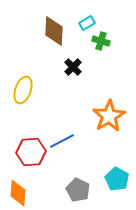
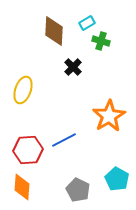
blue line: moved 2 px right, 1 px up
red hexagon: moved 3 px left, 2 px up
orange diamond: moved 4 px right, 6 px up
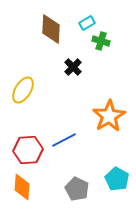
brown diamond: moved 3 px left, 2 px up
yellow ellipse: rotated 12 degrees clockwise
gray pentagon: moved 1 px left, 1 px up
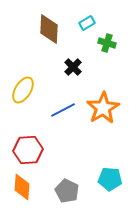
brown diamond: moved 2 px left
green cross: moved 6 px right, 2 px down
orange star: moved 6 px left, 8 px up
blue line: moved 1 px left, 30 px up
cyan pentagon: moved 7 px left; rotated 25 degrees counterclockwise
gray pentagon: moved 10 px left, 2 px down
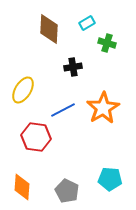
black cross: rotated 36 degrees clockwise
red hexagon: moved 8 px right, 13 px up; rotated 12 degrees clockwise
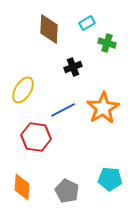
black cross: rotated 12 degrees counterclockwise
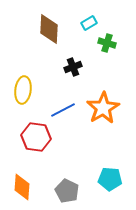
cyan rectangle: moved 2 px right
yellow ellipse: rotated 24 degrees counterclockwise
